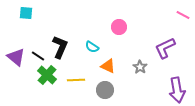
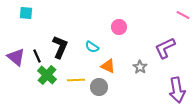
black line: moved 1 px left; rotated 32 degrees clockwise
gray circle: moved 6 px left, 3 px up
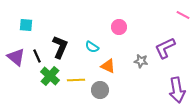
cyan square: moved 12 px down
gray star: moved 1 px right, 6 px up; rotated 24 degrees counterclockwise
green cross: moved 3 px right, 1 px down
gray circle: moved 1 px right, 3 px down
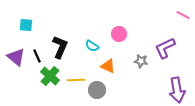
pink circle: moved 7 px down
cyan semicircle: moved 1 px up
gray circle: moved 3 px left
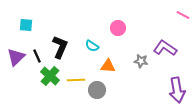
pink circle: moved 1 px left, 6 px up
purple L-shape: rotated 60 degrees clockwise
purple triangle: rotated 36 degrees clockwise
orange triangle: rotated 21 degrees counterclockwise
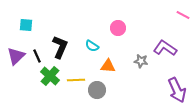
purple triangle: moved 1 px up
purple arrow: rotated 15 degrees counterclockwise
